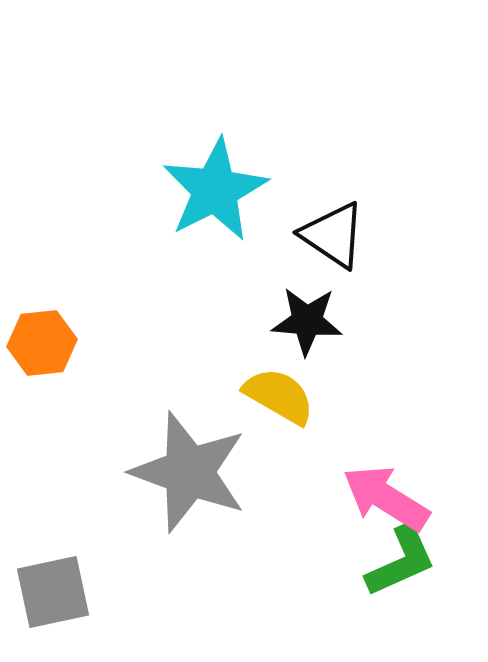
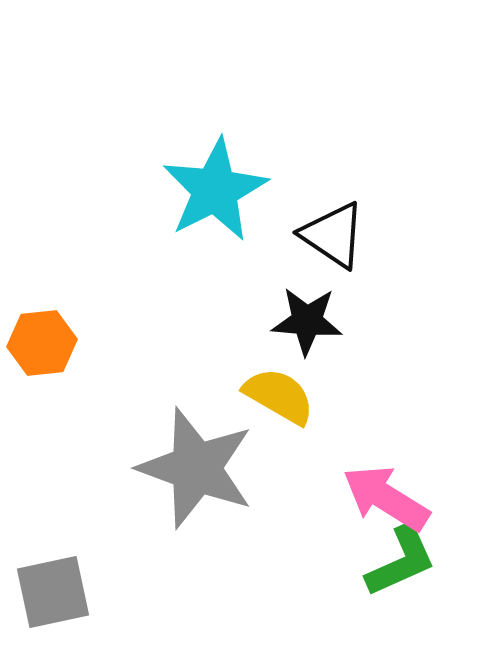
gray star: moved 7 px right, 4 px up
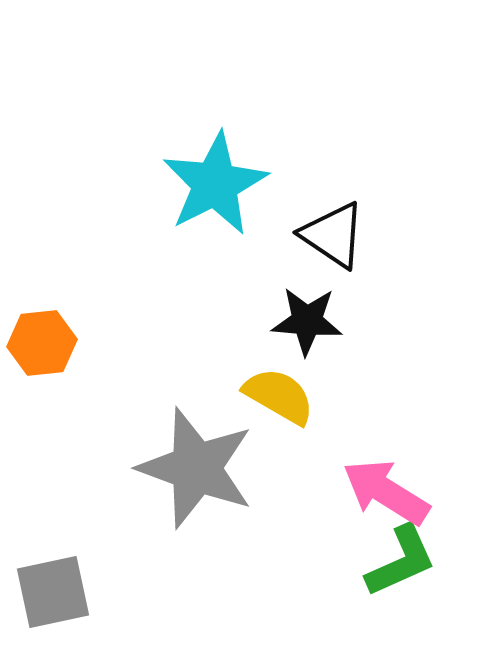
cyan star: moved 6 px up
pink arrow: moved 6 px up
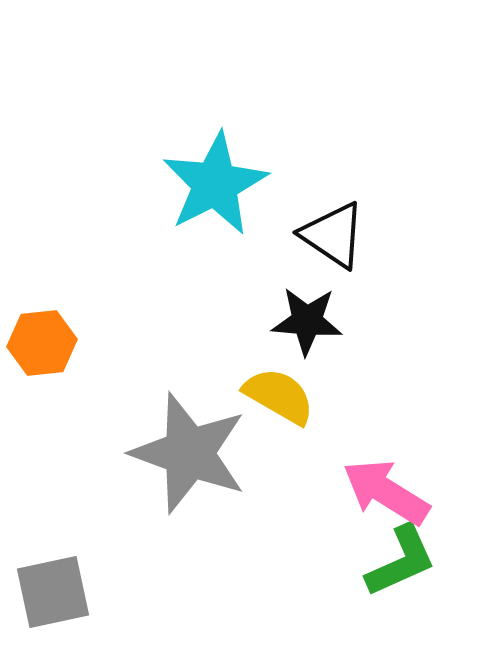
gray star: moved 7 px left, 15 px up
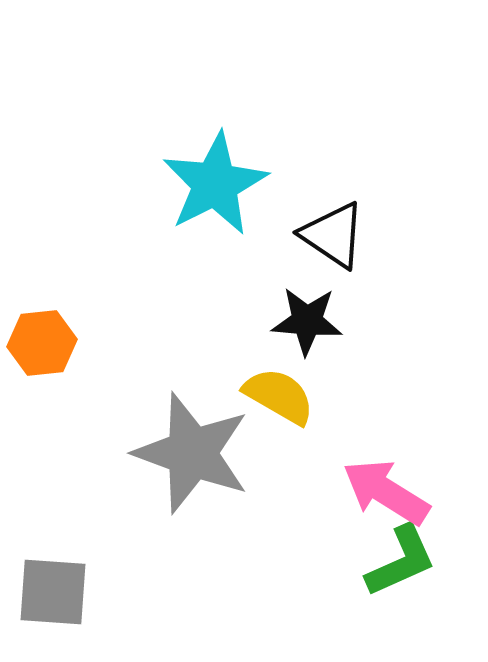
gray star: moved 3 px right
gray square: rotated 16 degrees clockwise
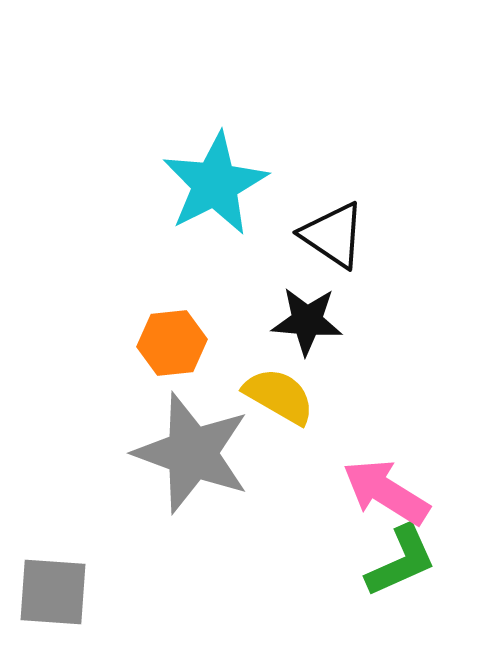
orange hexagon: moved 130 px right
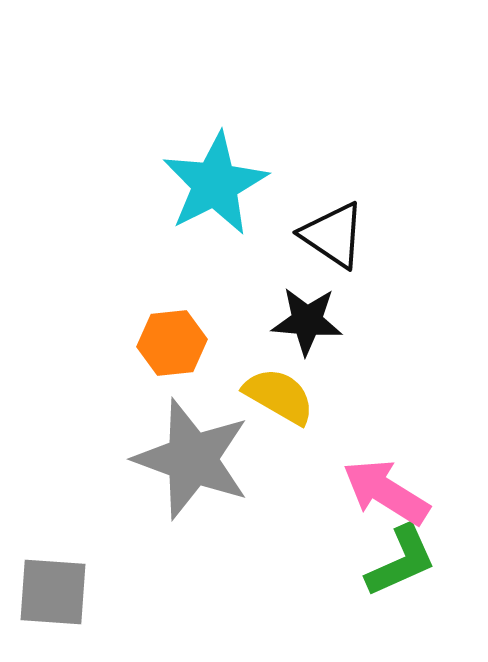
gray star: moved 6 px down
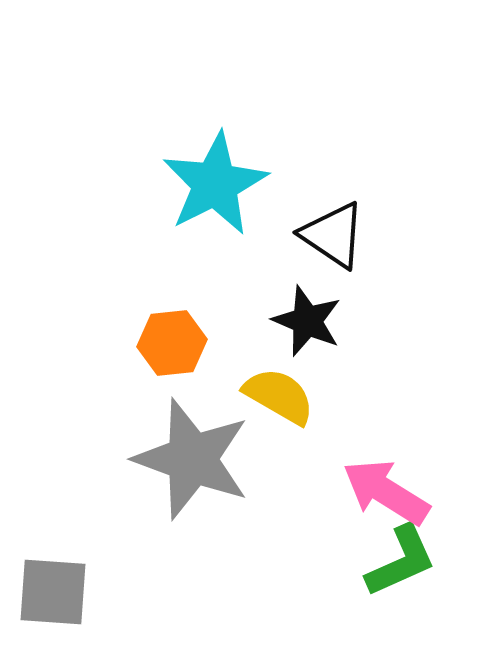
black star: rotated 18 degrees clockwise
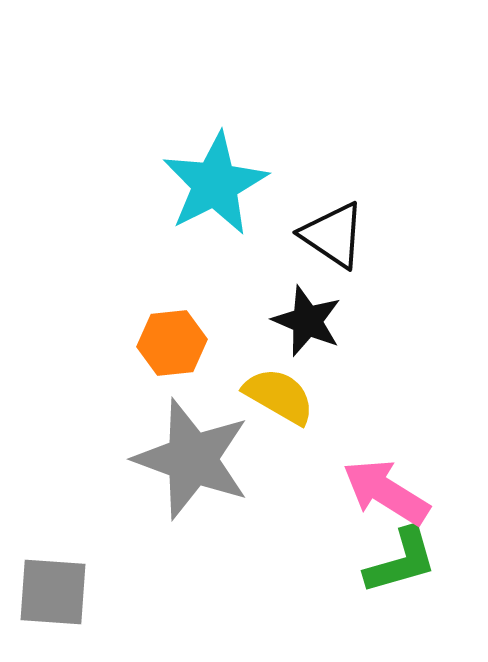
green L-shape: rotated 8 degrees clockwise
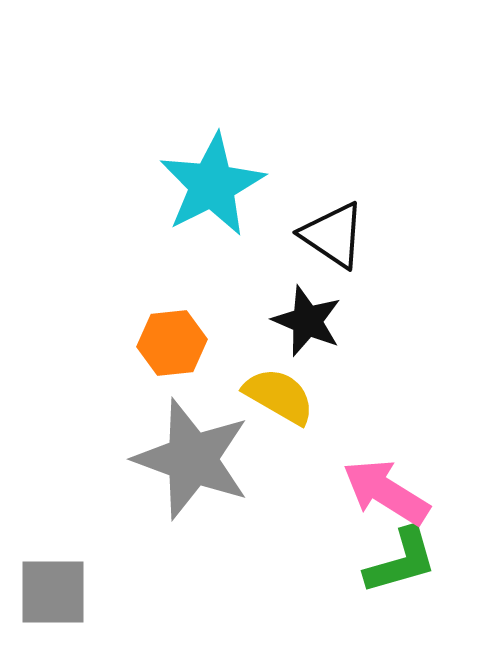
cyan star: moved 3 px left, 1 px down
gray square: rotated 4 degrees counterclockwise
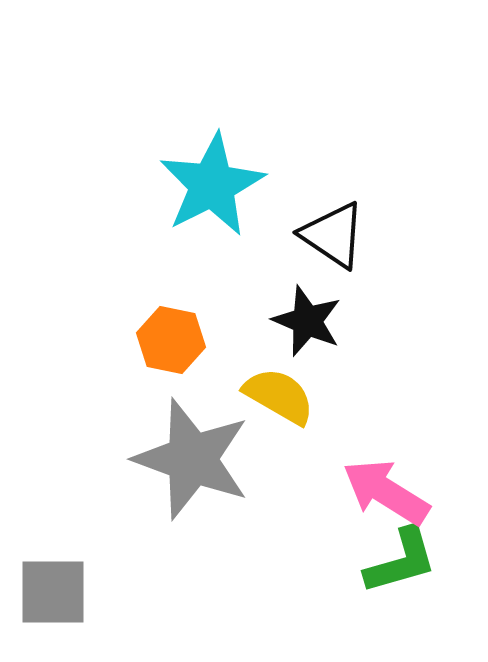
orange hexagon: moved 1 px left, 3 px up; rotated 18 degrees clockwise
